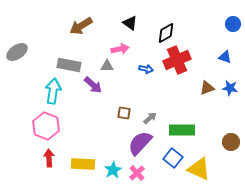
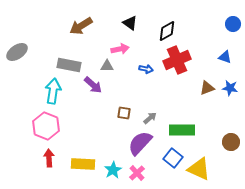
black diamond: moved 1 px right, 2 px up
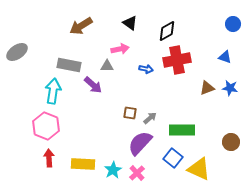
red cross: rotated 12 degrees clockwise
brown square: moved 6 px right
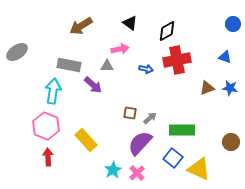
red arrow: moved 1 px left, 1 px up
yellow rectangle: moved 3 px right, 24 px up; rotated 45 degrees clockwise
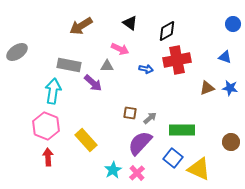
pink arrow: rotated 36 degrees clockwise
purple arrow: moved 2 px up
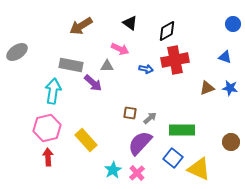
red cross: moved 2 px left
gray rectangle: moved 2 px right
pink hexagon: moved 1 px right, 2 px down; rotated 24 degrees clockwise
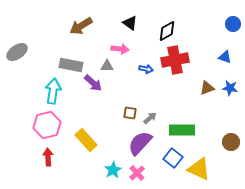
pink arrow: rotated 18 degrees counterclockwise
pink hexagon: moved 3 px up
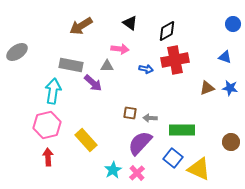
gray arrow: rotated 136 degrees counterclockwise
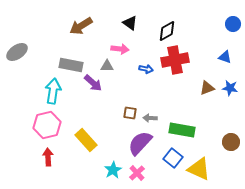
green rectangle: rotated 10 degrees clockwise
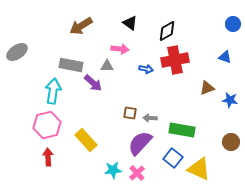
blue star: moved 12 px down
cyan star: rotated 24 degrees clockwise
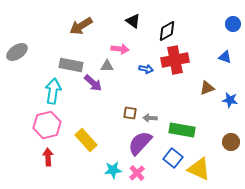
black triangle: moved 3 px right, 2 px up
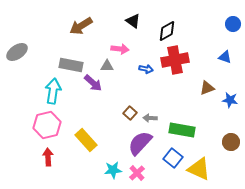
brown square: rotated 32 degrees clockwise
